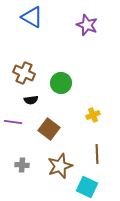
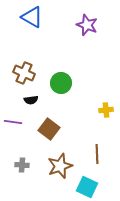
yellow cross: moved 13 px right, 5 px up; rotated 16 degrees clockwise
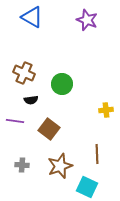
purple star: moved 5 px up
green circle: moved 1 px right, 1 px down
purple line: moved 2 px right, 1 px up
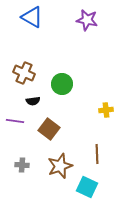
purple star: rotated 10 degrees counterclockwise
black semicircle: moved 2 px right, 1 px down
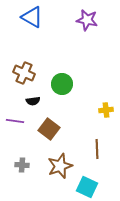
brown line: moved 5 px up
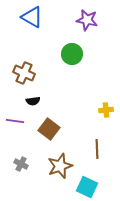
green circle: moved 10 px right, 30 px up
gray cross: moved 1 px left, 1 px up; rotated 24 degrees clockwise
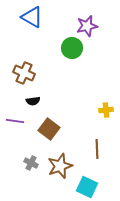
purple star: moved 6 px down; rotated 25 degrees counterclockwise
green circle: moved 6 px up
gray cross: moved 10 px right, 1 px up
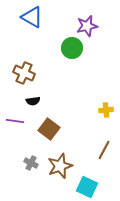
brown line: moved 7 px right, 1 px down; rotated 30 degrees clockwise
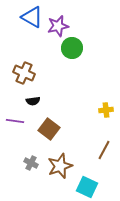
purple star: moved 29 px left
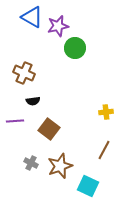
green circle: moved 3 px right
yellow cross: moved 2 px down
purple line: rotated 12 degrees counterclockwise
cyan square: moved 1 px right, 1 px up
